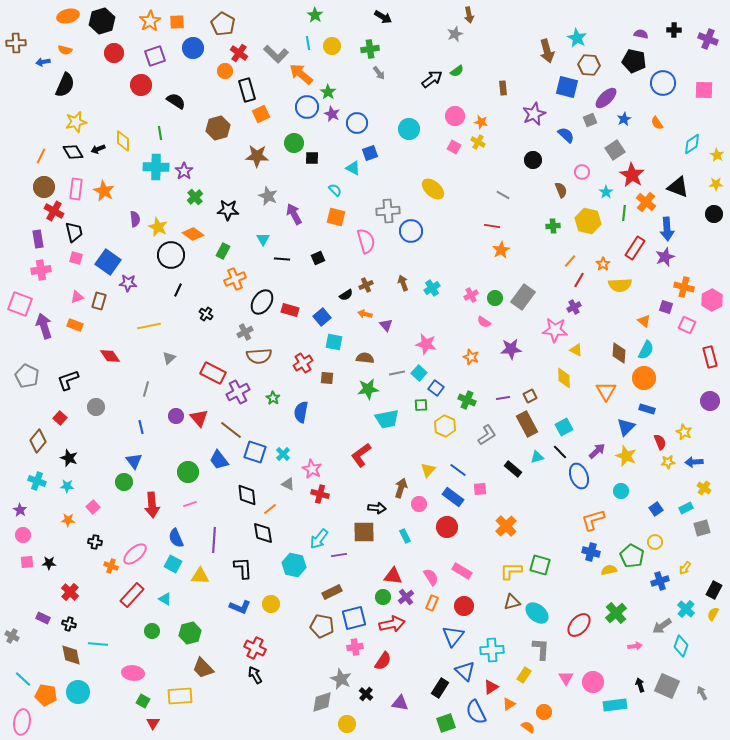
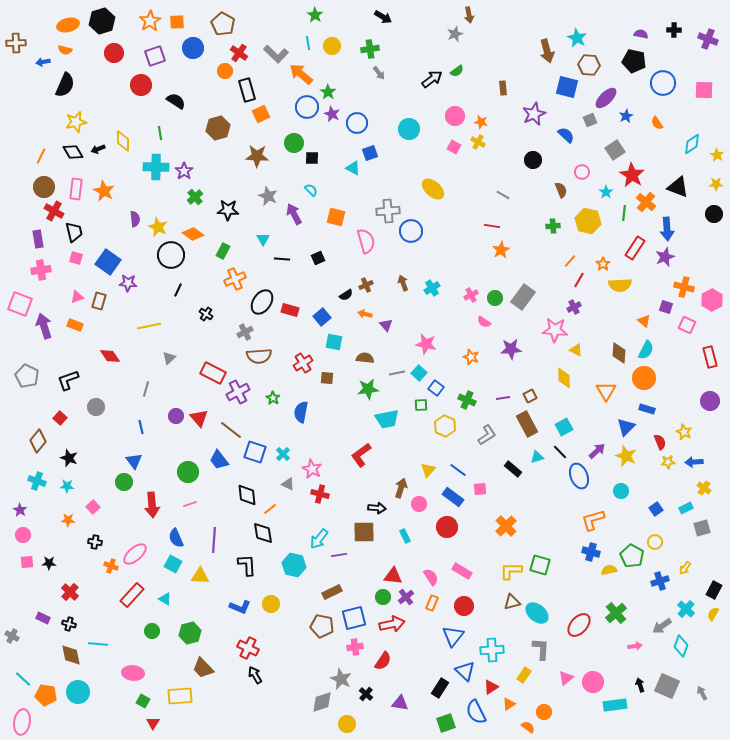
orange ellipse at (68, 16): moved 9 px down
blue star at (624, 119): moved 2 px right, 3 px up
cyan semicircle at (335, 190): moved 24 px left
black L-shape at (243, 568): moved 4 px right, 3 px up
red cross at (255, 648): moved 7 px left
pink triangle at (566, 678): rotated 21 degrees clockwise
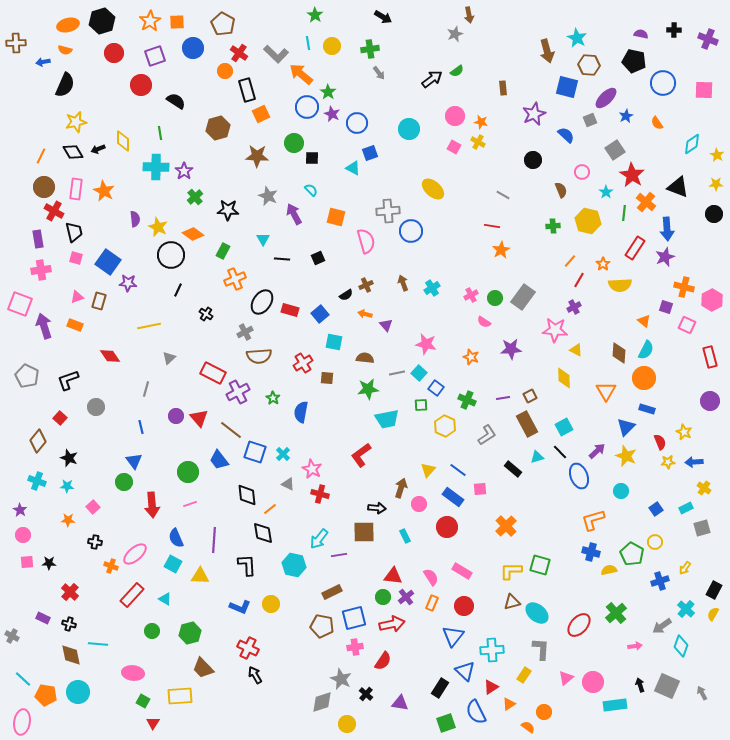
blue square at (322, 317): moved 2 px left, 3 px up
green pentagon at (632, 556): moved 2 px up
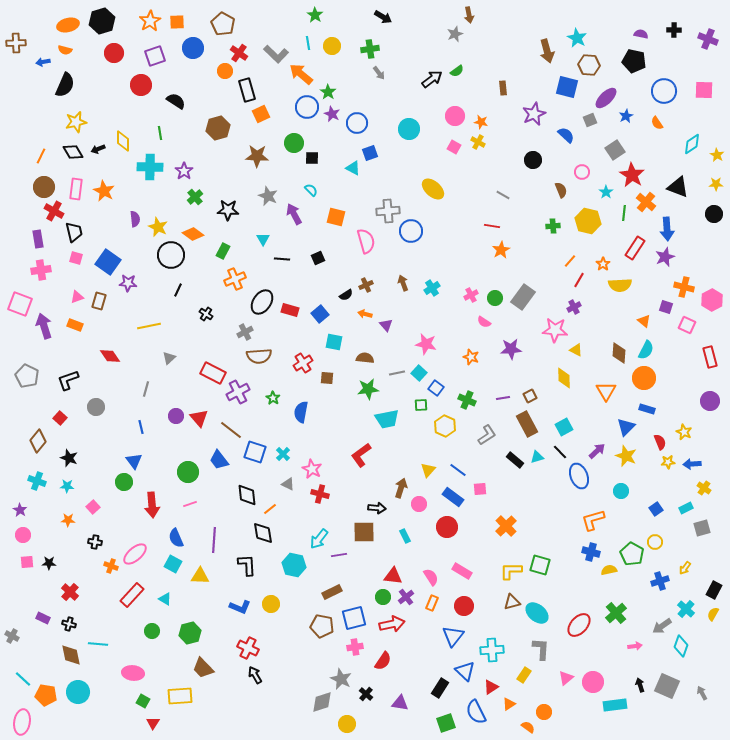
blue circle at (663, 83): moved 1 px right, 8 px down
cyan cross at (156, 167): moved 6 px left
blue arrow at (694, 462): moved 2 px left, 2 px down
black rectangle at (513, 469): moved 2 px right, 9 px up
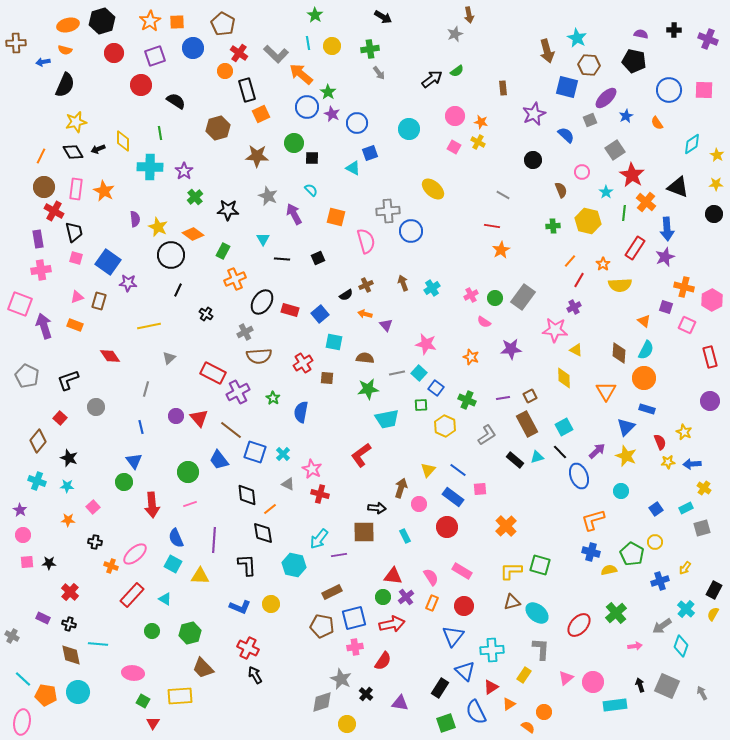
blue circle at (664, 91): moved 5 px right, 1 px up
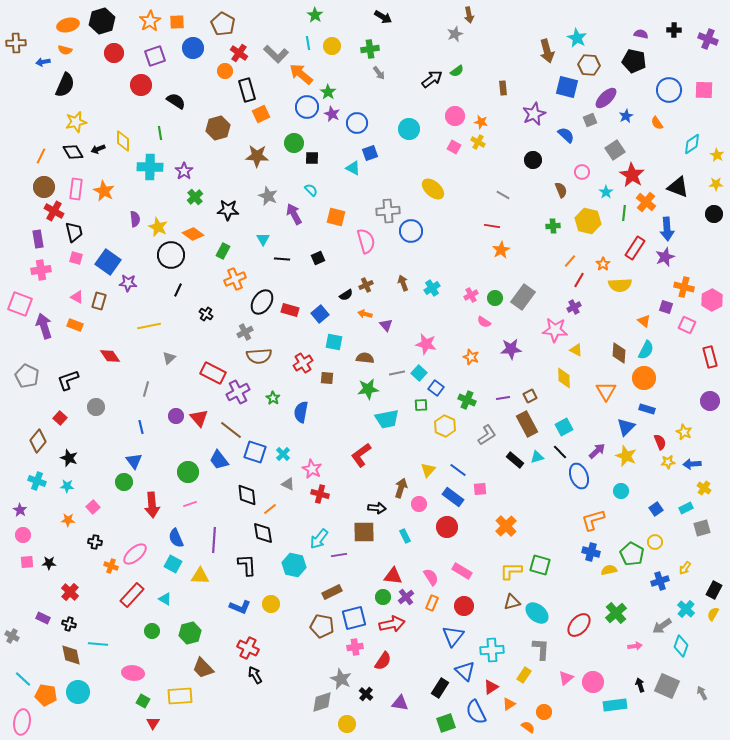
pink triangle at (77, 297): rotated 48 degrees clockwise
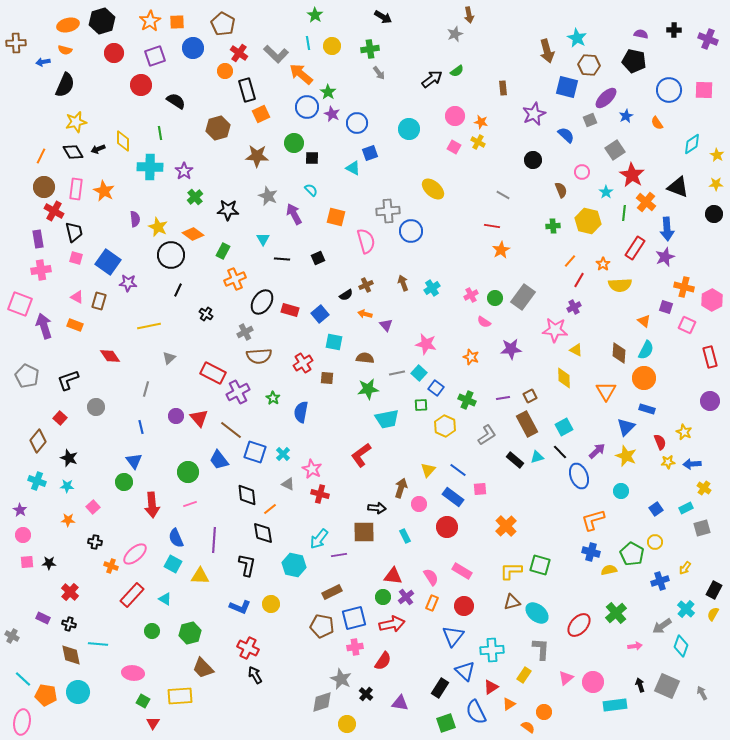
black L-shape at (247, 565): rotated 15 degrees clockwise
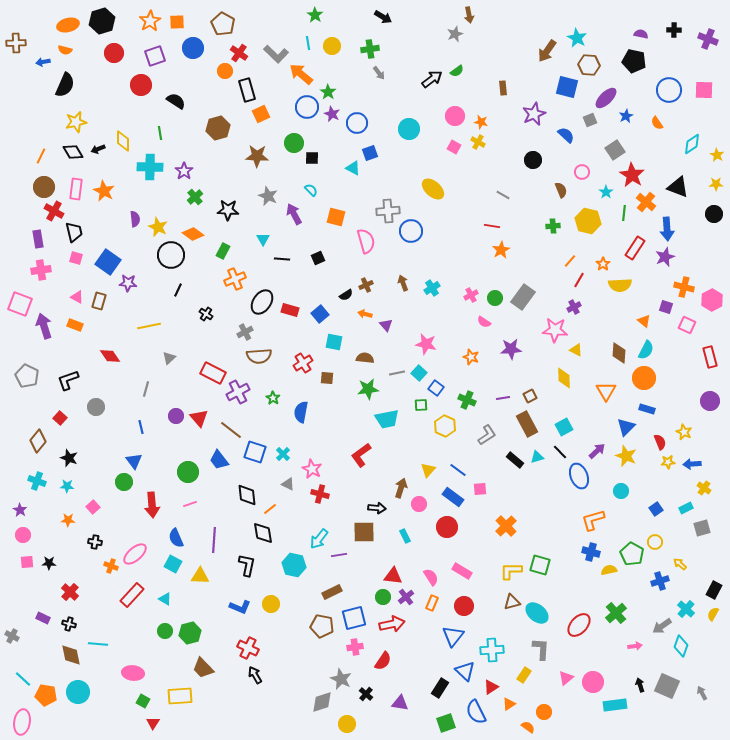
brown arrow at (547, 51): rotated 50 degrees clockwise
yellow arrow at (685, 568): moved 5 px left, 4 px up; rotated 96 degrees clockwise
green circle at (152, 631): moved 13 px right
